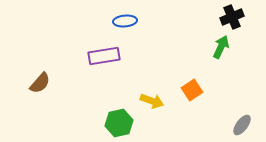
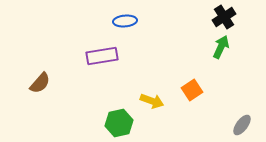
black cross: moved 8 px left; rotated 10 degrees counterclockwise
purple rectangle: moved 2 px left
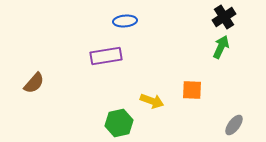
purple rectangle: moved 4 px right
brown semicircle: moved 6 px left
orange square: rotated 35 degrees clockwise
gray ellipse: moved 8 px left
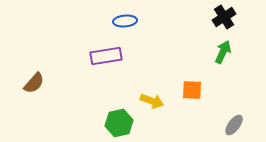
green arrow: moved 2 px right, 5 px down
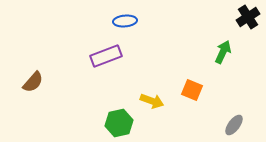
black cross: moved 24 px right
purple rectangle: rotated 12 degrees counterclockwise
brown semicircle: moved 1 px left, 1 px up
orange square: rotated 20 degrees clockwise
